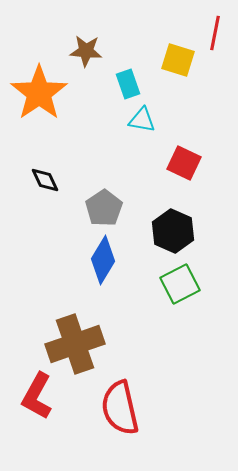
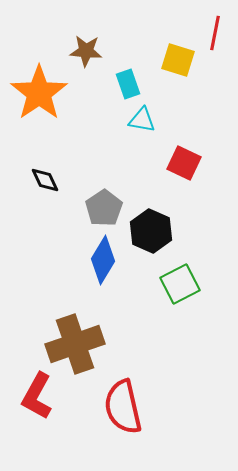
black hexagon: moved 22 px left
red semicircle: moved 3 px right, 1 px up
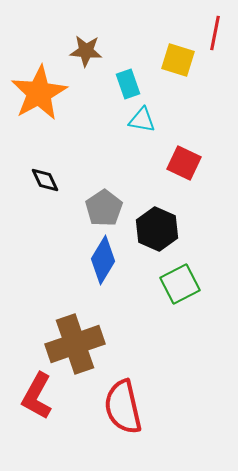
orange star: rotated 6 degrees clockwise
black hexagon: moved 6 px right, 2 px up
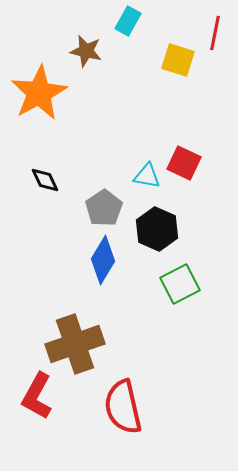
brown star: rotated 8 degrees clockwise
cyan rectangle: moved 63 px up; rotated 48 degrees clockwise
cyan triangle: moved 5 px right, 56 px down
